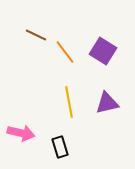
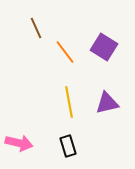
brown line: moved 7 px up; rotated 40 degrees clockwise
purple square: moved 1 px right, 4 px up
pink arrow: moved 2 px left, 10 px down
black rectangle: moved 8 px right, 1 px up
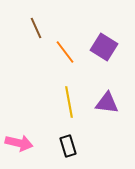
purple triangle: rotated 20 degrees clockwise
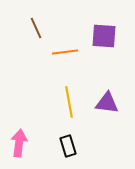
purple square: moved 11 px up; rotated 28 degrees counterclockwise
orange line: rotated 60 degrees counterclockwise
pink arrow: rotated 96 degrees counterclockwise
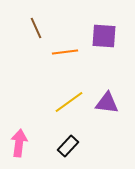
yellow line: rotated 64 degrees clockwise
black rectangle: rotated 60 degrees clockwise
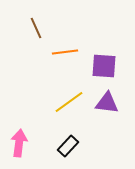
purple square: moved 30 px down
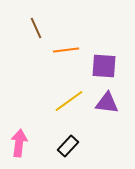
orange line: moved 1 px right, 2 px up
yellow line: moved 1 px up
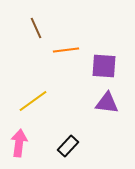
yellow line: moved 36 px left
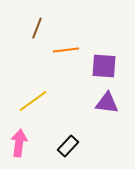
brown line: moved 1 px right; rotated 45 degrees clockwise
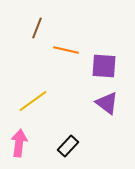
orange line: rotated 20 degrees clockwise
purple triangle: rotated 30 degrees clockwise
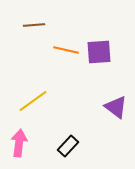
brown line: moved 3 px left, 3 px up; rotated 65 degrees clockwise
purple square: moved 5 px left, 14 px up; rotated 8 degrees counterclockwise
purple triangle: moved 9 px right, 4 px down
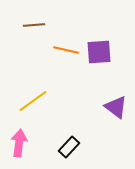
black rectangle: moved 1 px right, 1 px down
